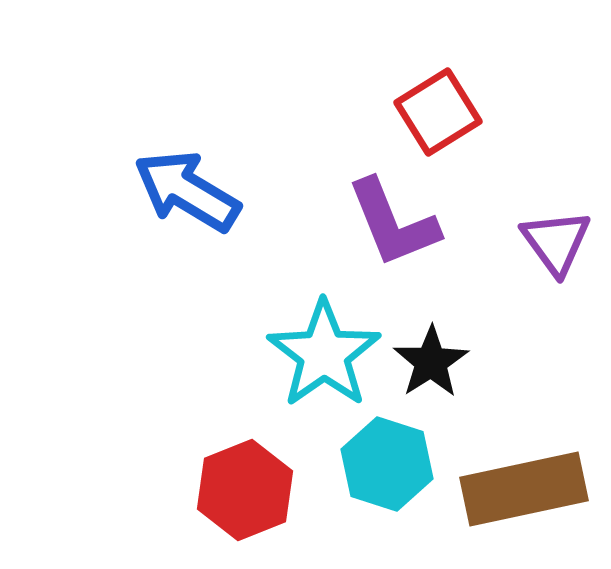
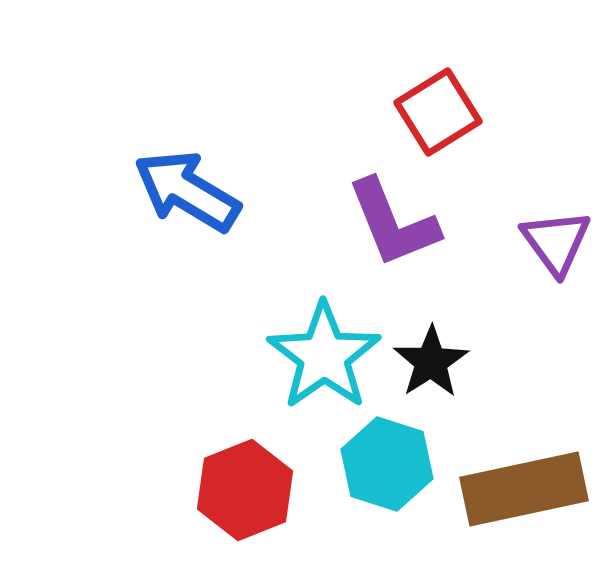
cyan star: moved 2 px down
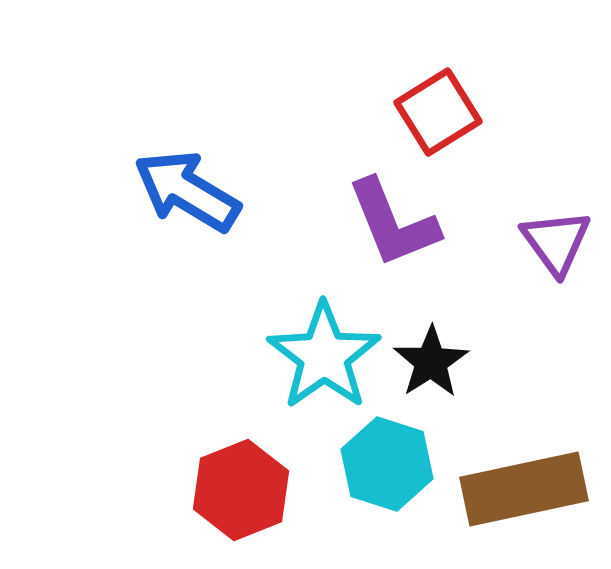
red hexagon: moved 4 px left
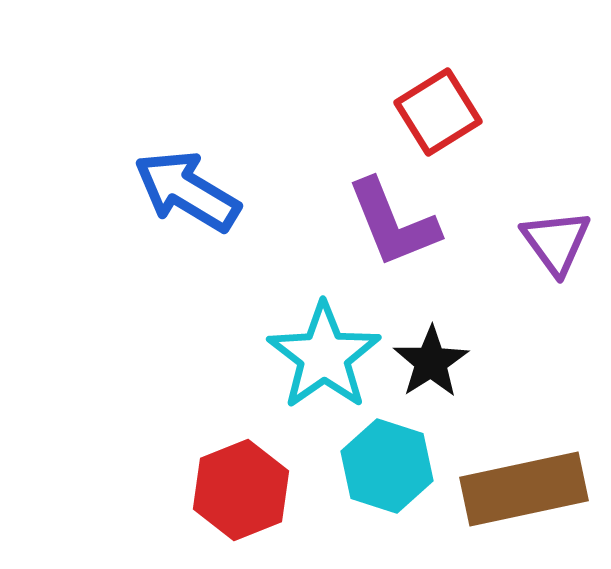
cyan hexagon: moved 2 px down
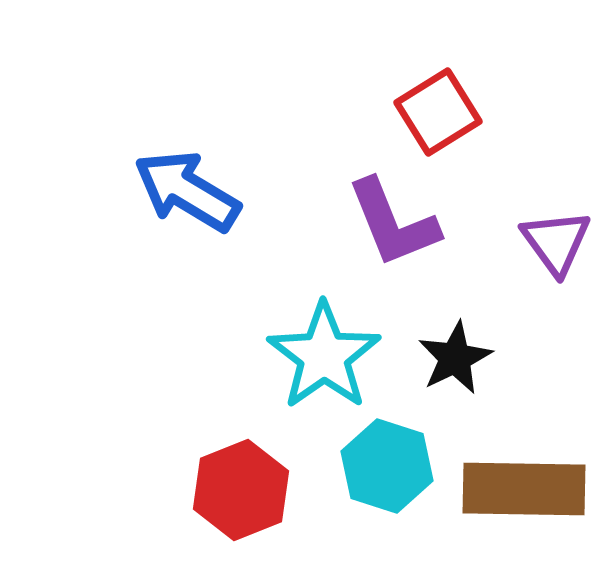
black star: moved 24 px right, 4 px up; rotated 6 degrees clockwise
brown rectangle: rotated 13 degrees clockwise
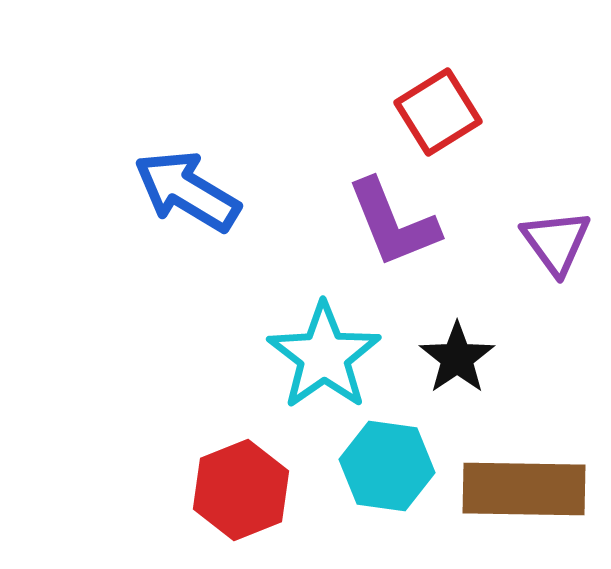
black star: moved 2 px right; rotated 8 degrees counterclockwise
cyan hexagon: rotated 10 degrees counterclockwise
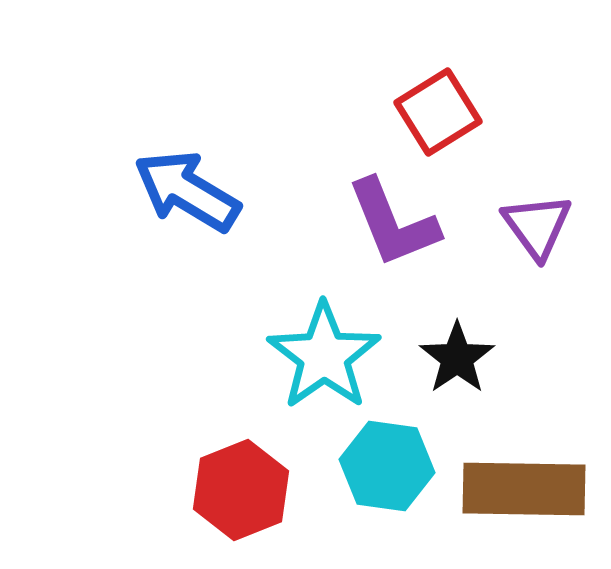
purple triangle: moved 19 px left, 16 px up
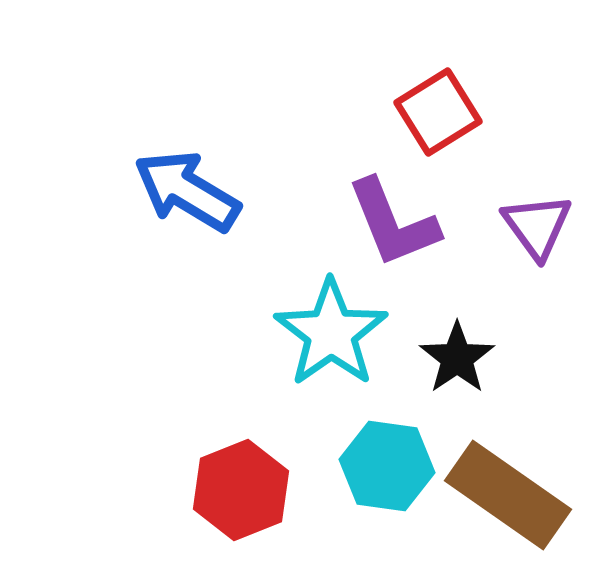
cyan star: moved 7 px right, 23 px up
brown rectangle: moved 16 px left, 6 px down; rotated 34 degrees clockwise
